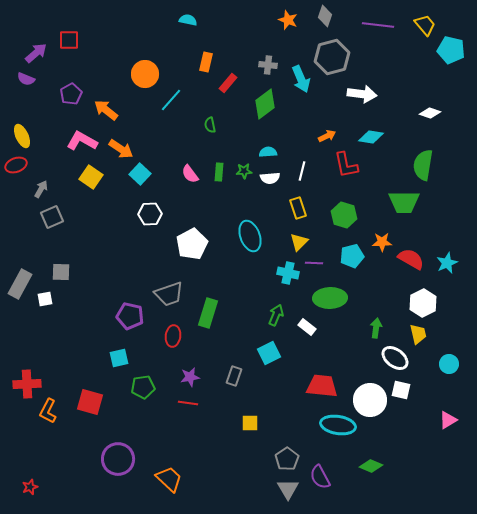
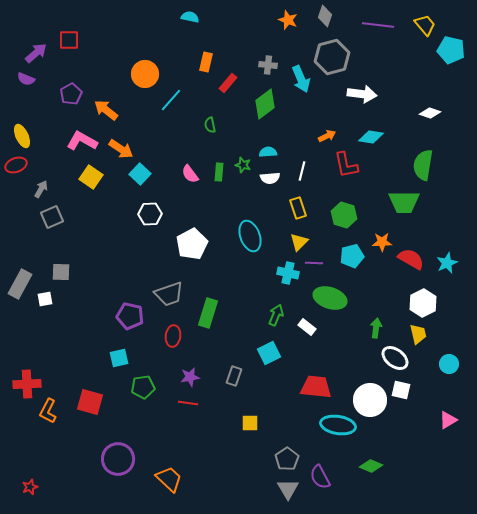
cyan semicircle at (188, 20): moved 2 px right, 3 px up
green star at (244, 171): moved 1 px left, 6 px up; rotated 21 degrees clockwise
green ellipse at (330, 298): rotated 20 degrees clockwise
red trapezoid at (322, 386): moved 6 px left, 1 px down
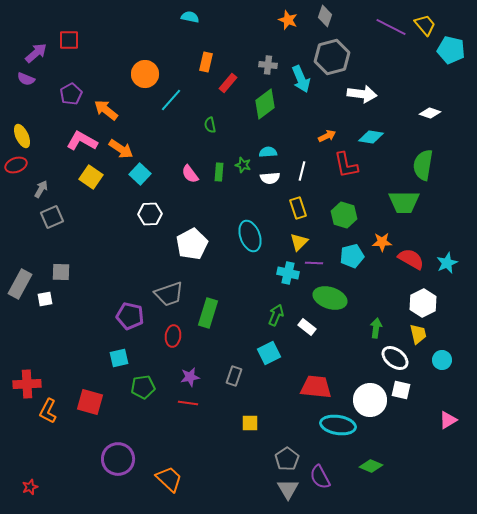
purple line at (378, 25): moved 13 px right, 2 px down; rotated 20 degrees clockwise
cyan circle at (449, 364): moved 7 px left, 4 px up
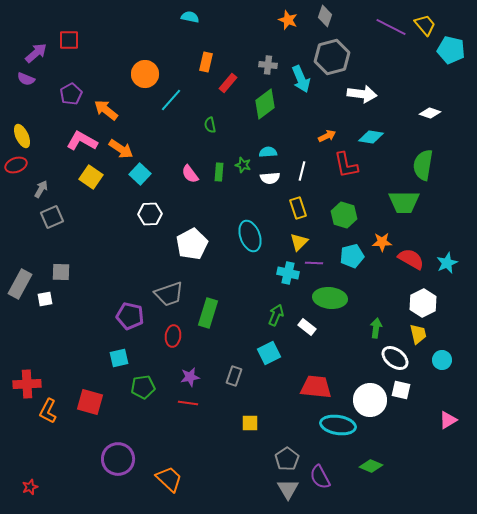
green ellipse at (330, 298): rotated 12 degrees counterclockwise
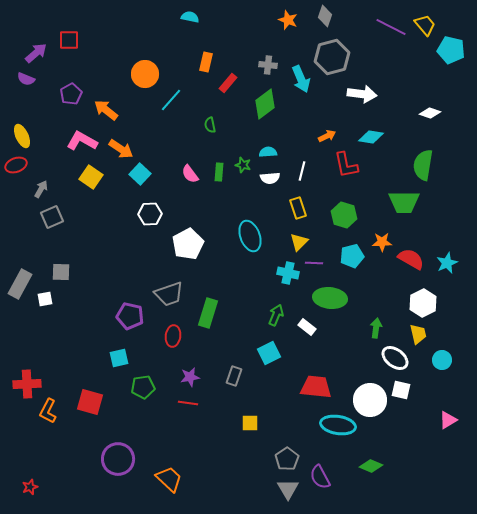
white pentagon at (192, 244): moved 4 px left
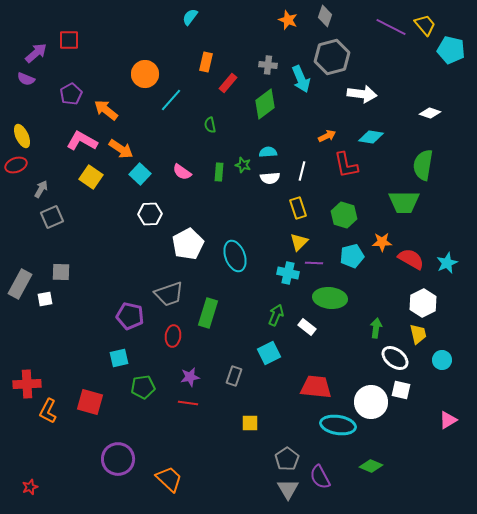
cyan semicircle at (190, 17): rotated 66 degrees counterclockwise
pink semicircle at (190, 174): moved 8 px left, 2 px up; rotated 18 degrees counterclockwise
cyan ellipse at (250, 236): moved 15 px left, 20 px down
white circle at (370, 400): moved 1 px right, 2 px down
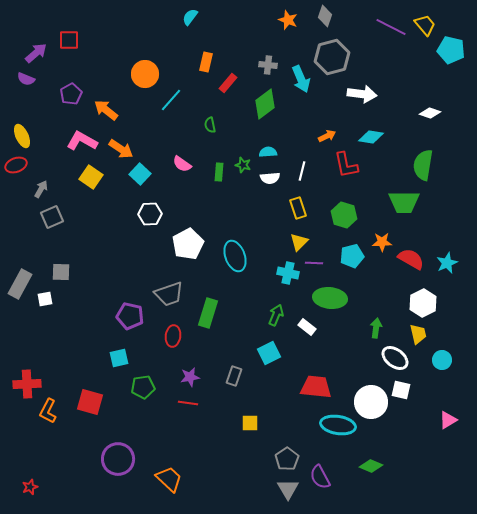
pink semicircle at (182, 172): moved 8 px up
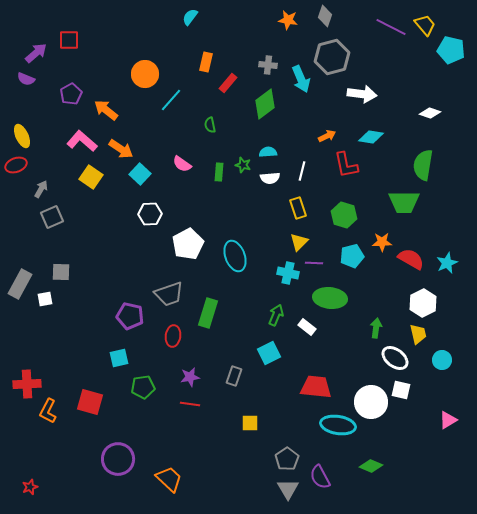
orange star at (288, 20): rotated 12 degrees counterclockwise
pink L-shape at (82, 141): rotated 12 degrees clockwise
red line at (188, 403): moved 2 px right, 1 px down
